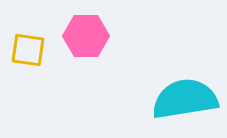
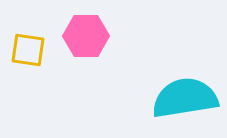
cyan semicircle: moved 1 px up
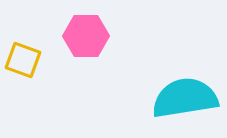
yellow square: moved 5 px left, 10 px down; rotated 12 degrees clockwise
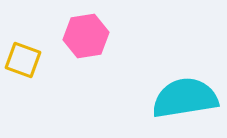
pink hexagon: rotated 9 degrees counterclockwise
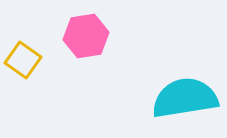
yellow square: rotated 15 degrees clockwise
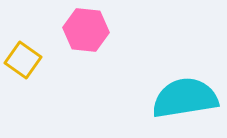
pink hexagon: moved 6 px up; rotated 15 degrees clockwise
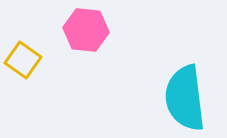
cyan semicircle: rotated 88 degrees counterclockwise
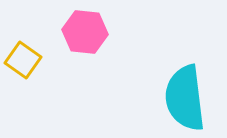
pink hexagon: moved 1 px left, 2 px down
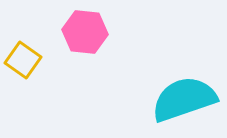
cyan semicircle: moved 1 px left, 1 px down; rotated 78 degrees clockwise
